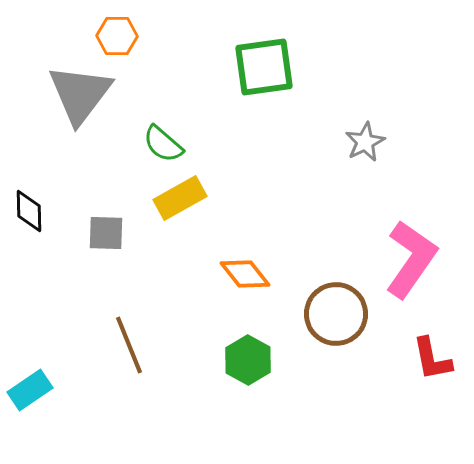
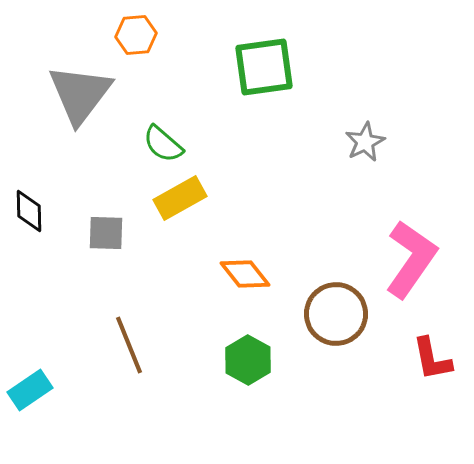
orange hexagon: moved 19 px right, 1 px up; rotated 6 degrees counterclockwise
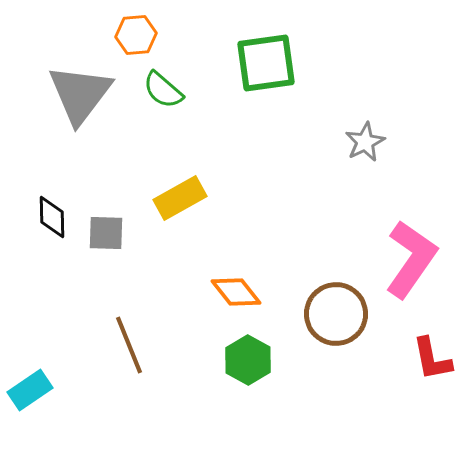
green square: moved 2 px right, 4 px up
green semicircle: moved 54 px up
black diamond: moved 23 px right, 6 px down
orange diamond: moved 9 px left, 18 px down
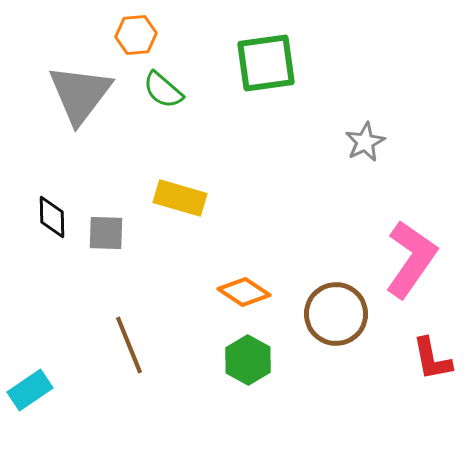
yellow rectangle: rotated 45 degrees clockwise
orange diamond: moved 8 px right; rotated 18 degrees counterclockwise
